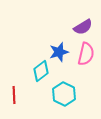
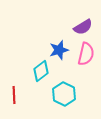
blue star: moved 2 px up
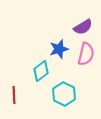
blue star: moved 1 px up
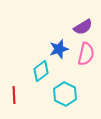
cyan hexagon: moved 1 px right
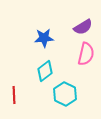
blue star: moved 15 px left, 11 px up; rotated 12 degrees clockwise
cyan diamond: moved 4 px right
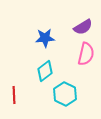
blue star: moved 1 px right
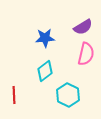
cyan hexagon: moved 3 px right, 1 px down
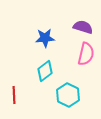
purple semicircle: rotated 132 degrees counterclockwise
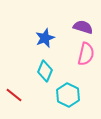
blue star: rotated 18 degrees counterclockwise
cyan diamond: rotated 30 degrees counterclockwise
red line: rotated 48 degrees counterclockwise
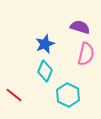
purple semicircle: moved 3 px left
blue star: moved 6 px down
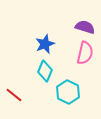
purple semicircle: moved 5 px right
pink semicircle: moved 1 px left, 1 px up
cyan hexagon: moved 3 px up
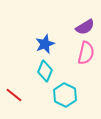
purple semicircle: rotated 132 degrees clockwise
pink semicircle: moved 1 px right
cyan hexagon: moved 3 px left, 3 px down
